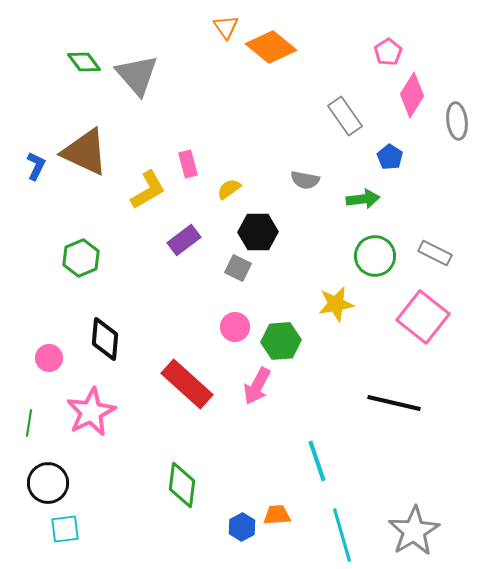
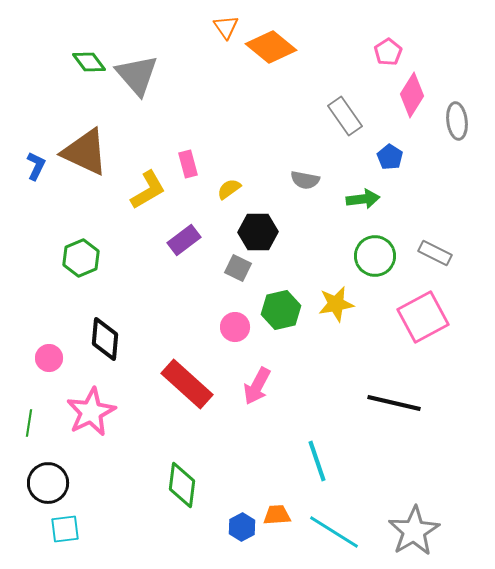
green diamond at (84, 62): moved 5 px right
pink square at (423, 317): rotated 24 degrees clockwise
green hexagon at (281, 341): moved 31 px up; rotated 9 degrees counterclockwise
cyan line at (342, 535): moved 8 px left, 3 px up; rotated 42 degrees counterclockwise
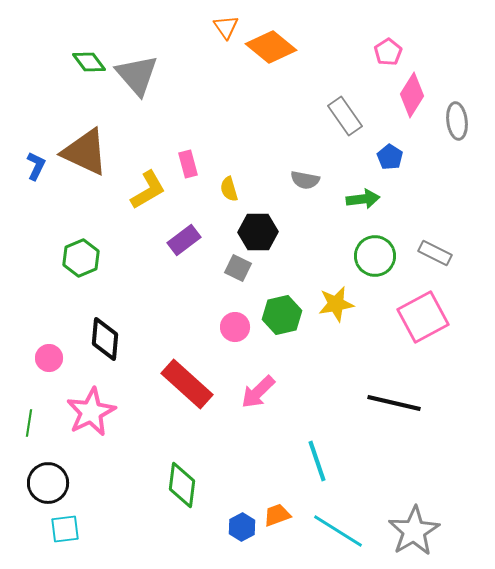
yellow semicircle at (229, 189): rotated 70 degrees counterclockwise
green hexagon at (281, 310): moved 1 px right, 5 px down
pink arrow at (257, 386): moved 1 px right, 6 px down; rotated 18 degrees clockwise
orange trapezoid at (277, 515): rotated 16 degrees counterclockwise
cyan line at (334, 532): moved 4 px right, 1 px up
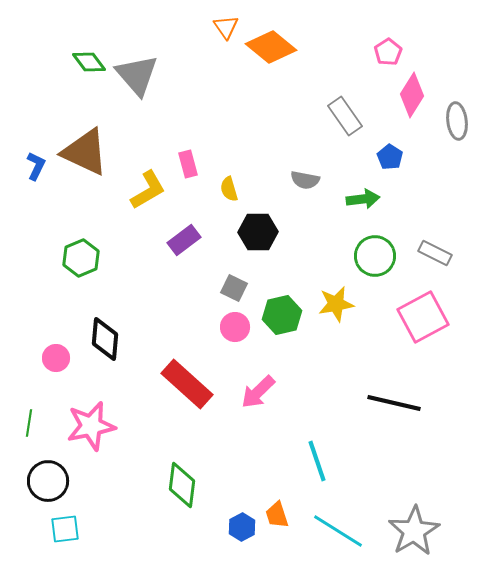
gray square at (238, 268): moved 4 px left, 20 px down
pink circle at (49, 358): moved 7 px right
pink star at (91, 412): moved 14 px down; rotated 15 degrees clockwise
black circle at (48, 483): moved 2 px up
orange trapezoid at (277, 515): rotated 88 degrees counterclockwise
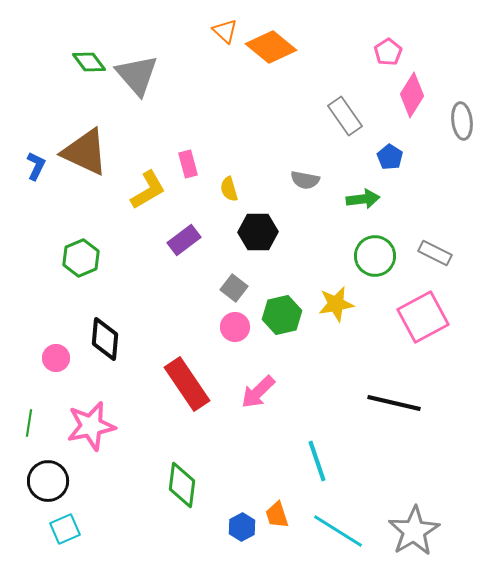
orange triangle at (226, 27): moved 1 px left, 4 px down; rotated 12 degrees counterclockwise
gray ellipse at (457, 121): moved 5 px right
gray square at (234, 288): rotated 12 degrees clockwise
red rectangle at (187, 384): rotated 14 degrees clockwise
cyan square at (65, 529): rotated 16 degrees counterclockwise
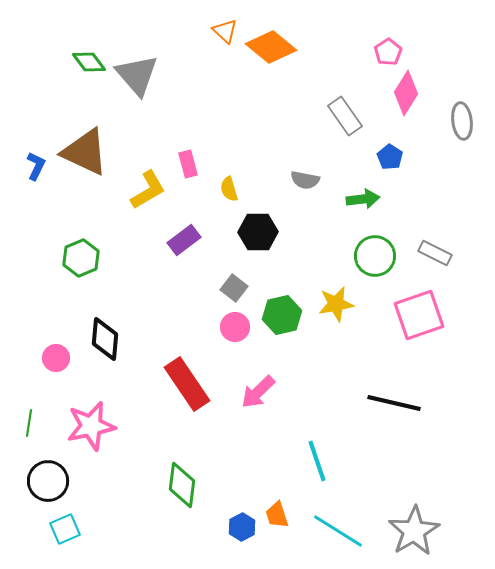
pink diamond at (412, 95): moved 6 px left, 2 px up
pink square at (423, 317): moved 4 px left, 2 px up; rotated 9 degrees clockwise
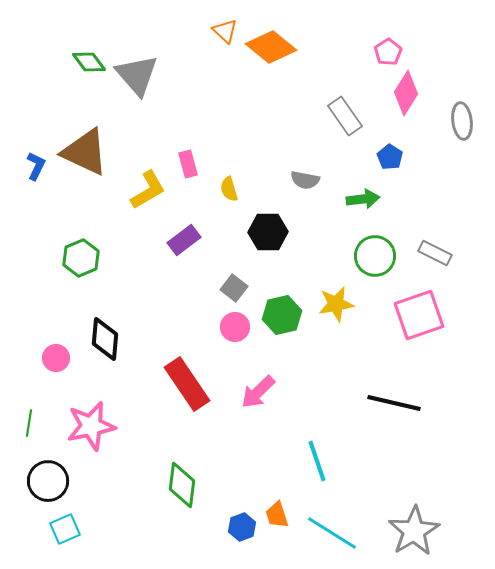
black hexagon at (258, 232): moved 10 px right
blue hexagon at (242, 527): rotated 8 degrees clockwise
cyan line at (338, 531): moved 6 px left, 2 px down
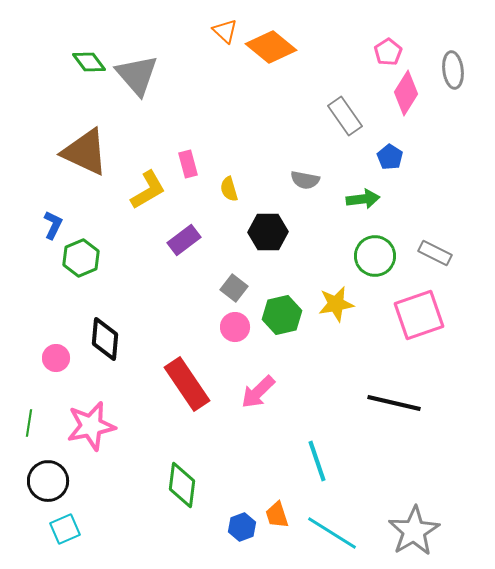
gray ellipse at (462, 121): moved 9 px left, 51 px up
blue L-shape at (36, 166): moved 17 px right, 59 px down
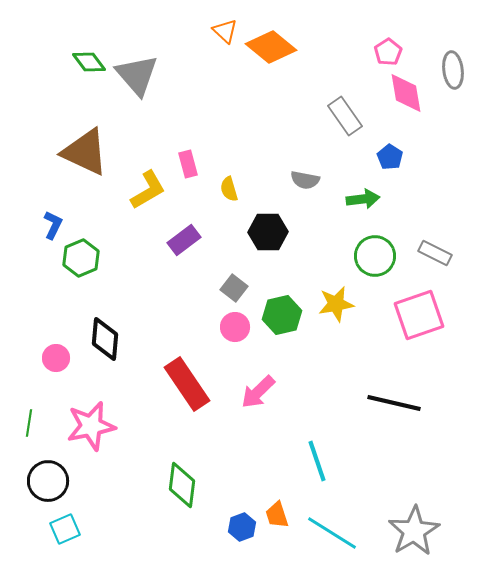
pink diamond at (406, 93): rotated 42 degrees counterclockwise
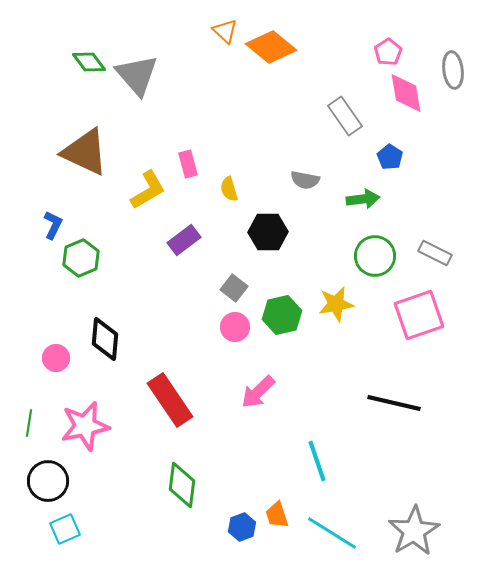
red rectangle at (187, 384): moved 17 px left, 16 px down
pink star at (91, 426): moved 6 px left
